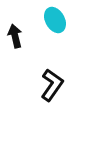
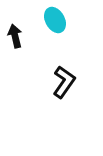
black L-shape: moved 12 px right, 3 px up
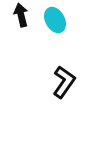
black arrow: moved 6 px right, 21 px up
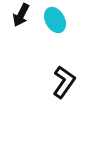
black arrow: rotated 140 degrees counterclockwise
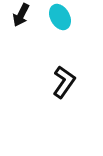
cyan ellipse: moved 5 px right, 3 px up
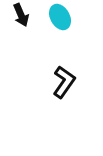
black arrow: rotated 50 degrees counterclockwise
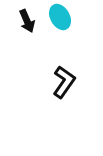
black arrow: moved 6 px right, 6 px down
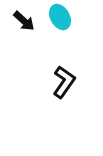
black arrow: moved 3 px left; rotated 25 degrees counterclockwise
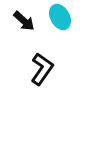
black L-shape: moved 22 px left, 13 px up
